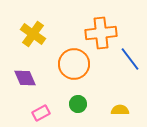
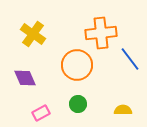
orange circle: moved 3 px right, 1 px down
yellow semicircle: moved 3 px right
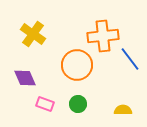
orange cross: moved 2 px right, 3 px down
pink rectangle: moved 4 px right, 9 px up; rotated 48 degrees clockwise
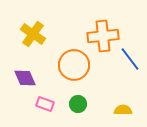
orange circle: moved 3 px left
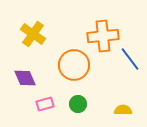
pink rectangle: rotated 36 degrees counterclockwise
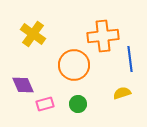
blue line: rotated 30 degrees clockwise
purple diamond: moved 2 px left, 7 px down
yellow semicircle: moved 1 px left, 17 px up; rotated 18 degrees counterclockwise
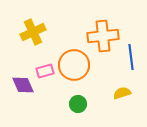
yellow cross: moved 2 px up; rotated 30 degrees clockwise
blue line: moved 1 px right, 2 px up
pink rectangle: moved 33 px up
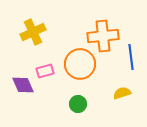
orange circle: moved 6 px right, 1 px up
